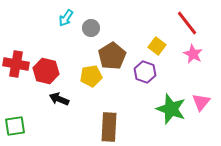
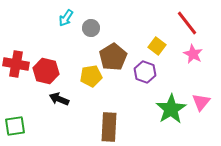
brown pentagon: moved 1 px right, 1 px down
green star: rotated 20 degrees clockwise
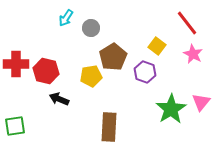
red cross: rotated 10 degrees counterclockwise
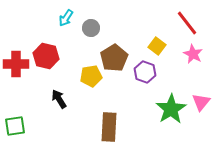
brown pentagon: moved 1 px right, 1 px down
red hexagon: moved 15 px up
black arrow: rotated 36 degrees clockwise
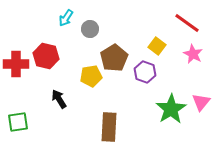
red line: rotated 16 degrees counterclockwise
gray circle: moved 1 px left, 1 px down
green square: moved 3 px right, 4 px up
